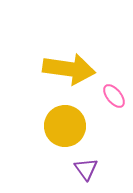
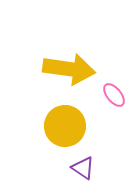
pink ellipse: moved 1 px up
purple triangle: moved 3 px left, 1 px up; rotated 20 degrees counterclockwise
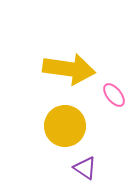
purple triangle: moved 2 px right
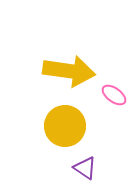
yellow arrow: moved 2 px down
pink ellipse: rotated 15 degrees counterclockwise
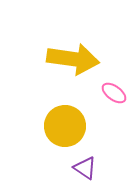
yellow arrow: moved 4 px right, 12 px up
pink ellipse: moved 2 px up
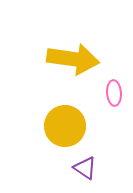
pink ellipse: rotated 50 degrees clockwise
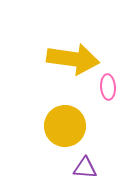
pink ellipse: moved 6 px left, 6 px up
purple triangle: rotated 30 degrees counterclockwise
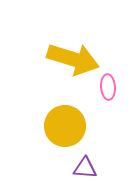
yellow arrow: rotated 9 degrees clockwise
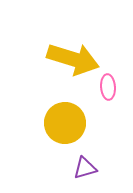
yellow circle: moved 3 px up
purple triangle: rotated 20 degrees counterclockwise
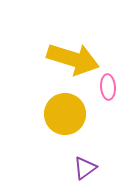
yellow circle: moved 9 px up
purple triangle: rotated 20 degrees counterclockwise
